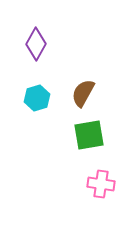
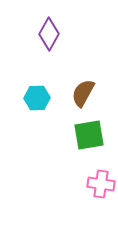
purple diamond: moved 13 px right, 10 px up
cyan hexagon: rotated 15 degrees clockwise
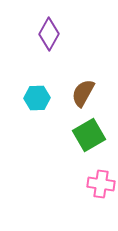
green square: rotated 20 degrees counterclockwise
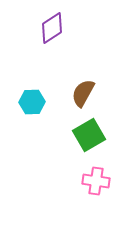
purple diamond: moved 3 px right, 6 px up; rotated 28 degrees clockwise
cyan hexagon: moved 5 px left, 4 px down
pink cross: moved 5 px left, 3 px up
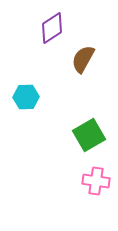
brown semicircle: moved 34 px up
cyan hexagon: moved 6 px left, 5 px up
